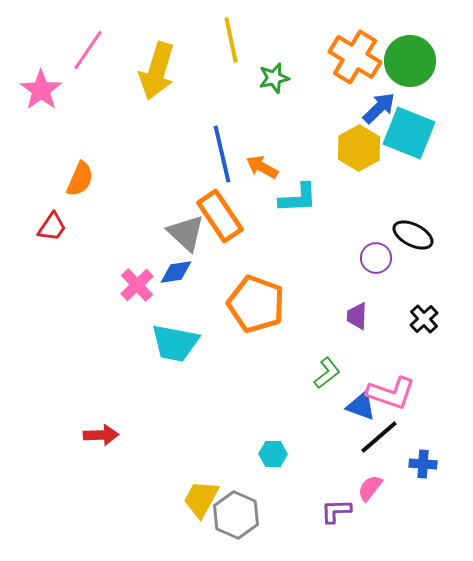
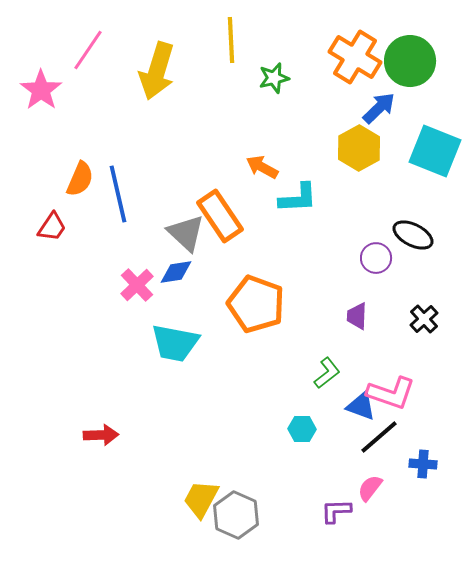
yellow line: rotated 9 degrees clockwise
cyan square: moved 26 px right, 18 px down
blue line: moved 104 px left, 40 px down
cyan hexagon: moved 29 px right, 25 px up
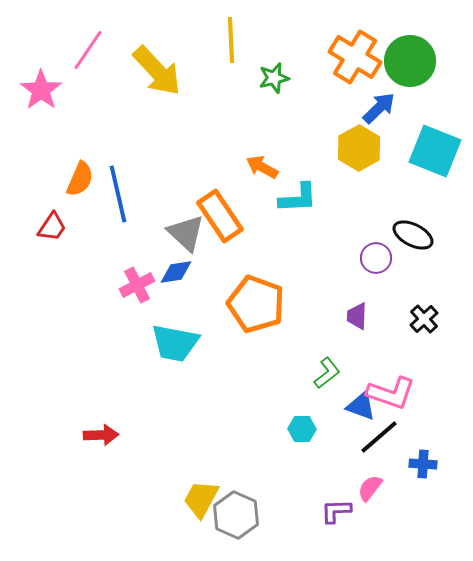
yellow arrow: rotated 60 degrees counterclockwise
pink cross: rotated 16 degrees clockwise
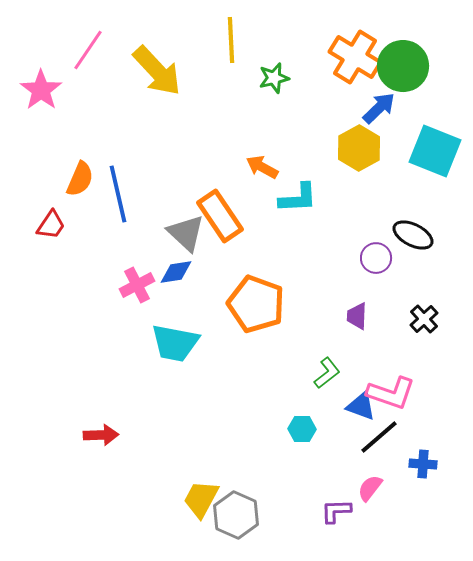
green circle: moved 7 px left, 5 px down
red trapezoid: moved 1 px left, 2 px up
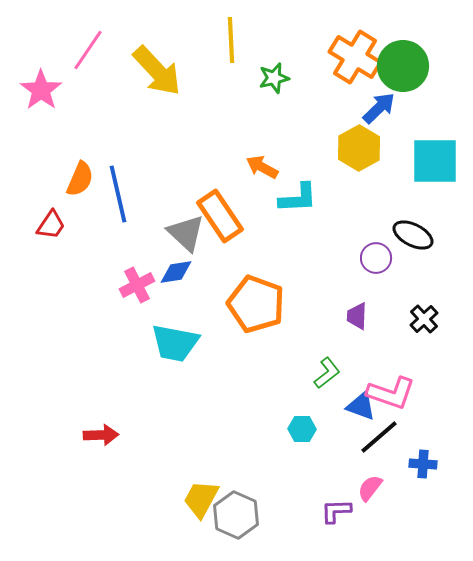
cyan square: moved 10 px down; rotated 22 degrees counterclockwise
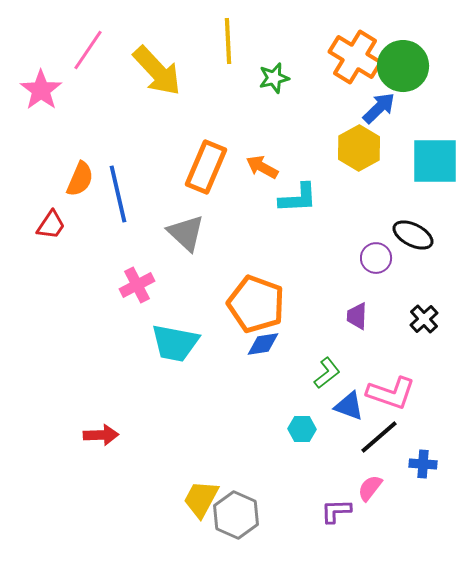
yellow line: moved 3 px left, 1 px down
orange rectangle: moved 14 px left, 49 px up; rotated 57 degrees clockwise
blue diamond: moved 87 px right, 72 px down
blue triangle: moved 12 px left
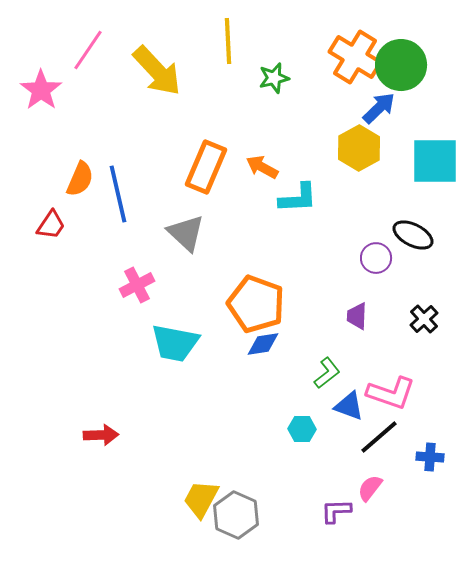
green circle: moved 2 px left, 1 px up
blue cross: moved 7 px right, 7 px up
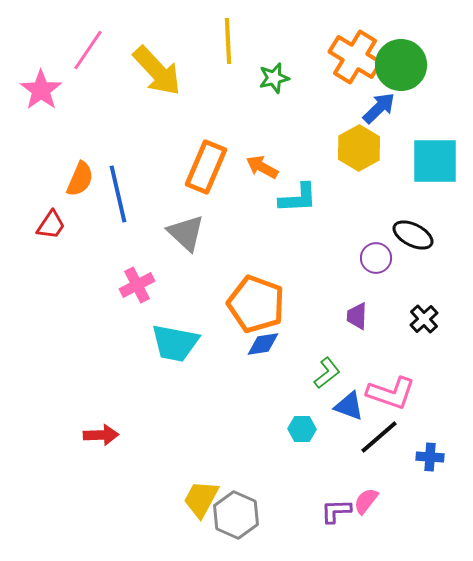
pink semicircle: moved 4 px left, 13 px down
